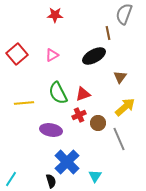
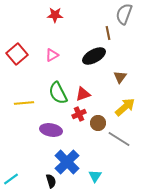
red cross: moved 1 px up
gray line: rotated 35 degrees counterclockwise
cyan line: rotated 21 degrees clockwise
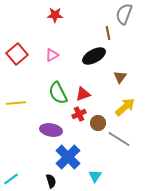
yellow line: moved 8 px left
blue cross: moved 1 px right, 5 px up
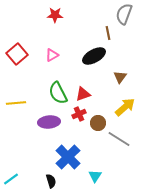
purple ellipse: moved 2 px left, 8 px up; rotated 15 degrees counterclockwise
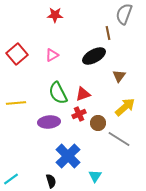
brown triangle: moved 1 px left, 1 px up
blue cross: moved 1 px up
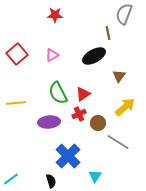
red triangle: rotated 14 degrees counterclockwise
gray line: moved 1 px left, 3 px down
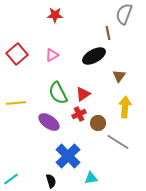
yellow arrow: rotated 45 degrees counterclockwise
purple ellipse: rotated 40 degrees clockwise
cyan triangle: moved 4 px left, 2 px down; rotated 48 degrees clockwise
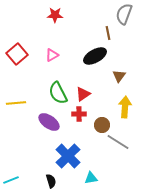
black ellipse: moved 1 px right
red cross: rotated 24 degrees clockwise
brown circle: moved 4 px right, 2 px down
cyan line: moved 1 px down; rotated 14 degrees clockwise
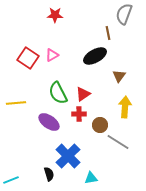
red square: moved 11 px right, 4 px down; rotated 15 degrees counterclockwise
brown circle: moved 2 px left
black semicircle: moved 2 px left, 7 px up
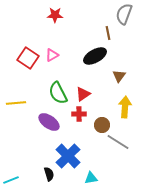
brown circle: moved 2 px right
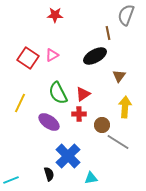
gray semicircle: moved 2 px right, 1 px down
yellow line: moved 4 px right; rotated 60 degrees counterclockwise
